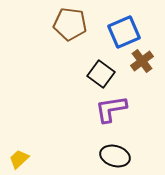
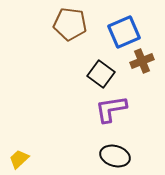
brown cross: rotated 15 degrees clockwise
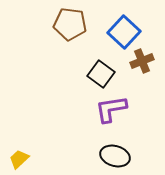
blue square: rotated 24 degrees counterclockwise
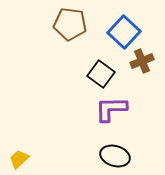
purple L-shape: rotated 8 degrees clockwise
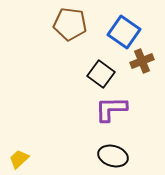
blue square: rotated 8 degrees counterclockwise
black ellipse: moved 2 px left
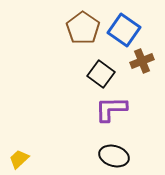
brown pentagon: moved 13 px right, 4 px down; rotated 28 degrees clockwise
blue square: moved 2 px up
black ellipse: moved 1 px right
